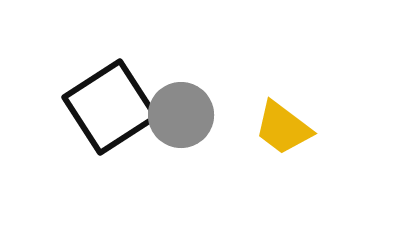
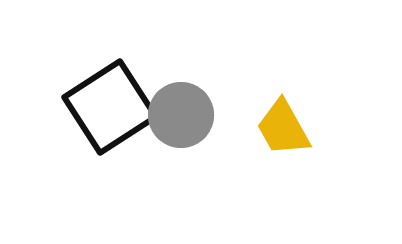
yellow trapezoid: rotated 24 degrees clockwise
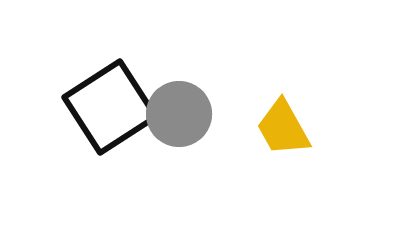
gray circle: moved 2 px left, 1 px up
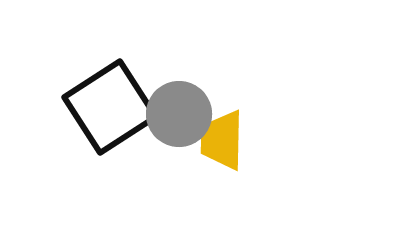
yellow trapezoid: moved 61 px left, 12 px down; rotated 30 degrees clockwise
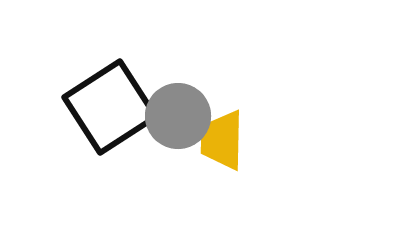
gray circle: moved 1 px left, 2 px down
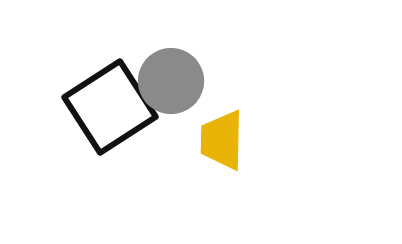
gray circle: moved 7 px left, 35 px up
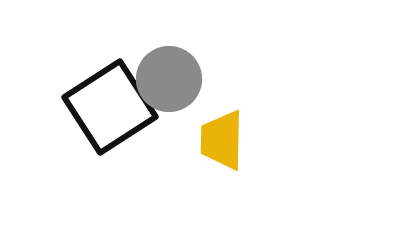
gray circle: moved 2 px left, 2 px up
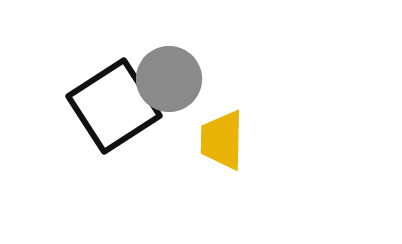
black square: moved 4 px right, 1 px up
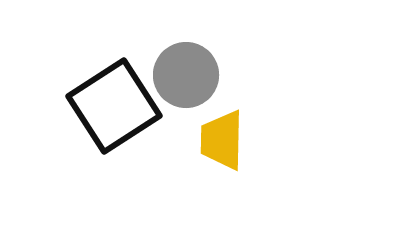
gray circle: moved 17 px right, 4 px up
